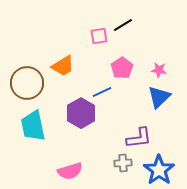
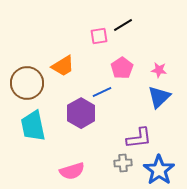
pink semicircle: moved 2 px right
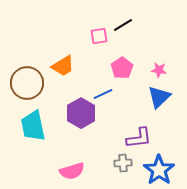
blue line: moved 1 px right, 2 px down
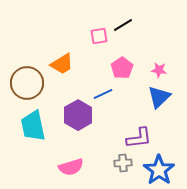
orange trapezoid: moved 1 px left, 2 px up
purple hexagon: moved 3 px left, 2 px down
pink semicircle: moved 1 px left, 4 px up
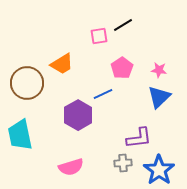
cyan trapezoid: moved 13 px left, 9 px down
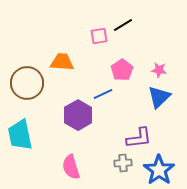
orange trapezoid: moved 2 px up; rotated 145 degrees counterclockwise
pink pentagon: moved 2 px down
pink semicircle: rotated 90 degrees clockwise
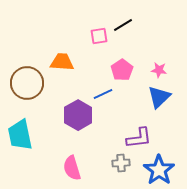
gray cross: moved 2 px left
pink semicircle: moved 1 px right, 1 px down
